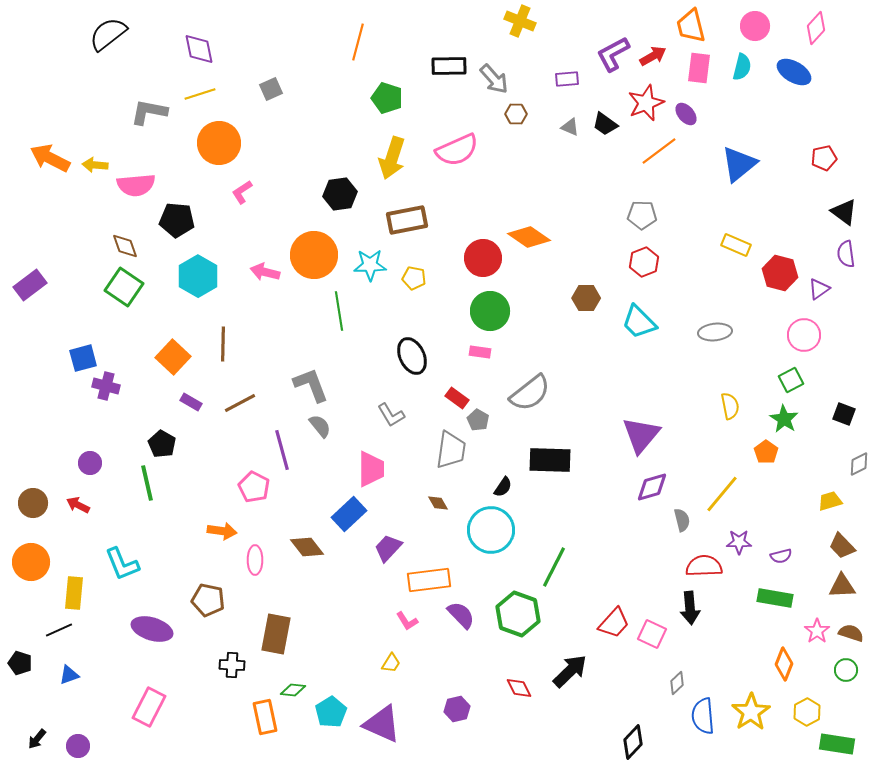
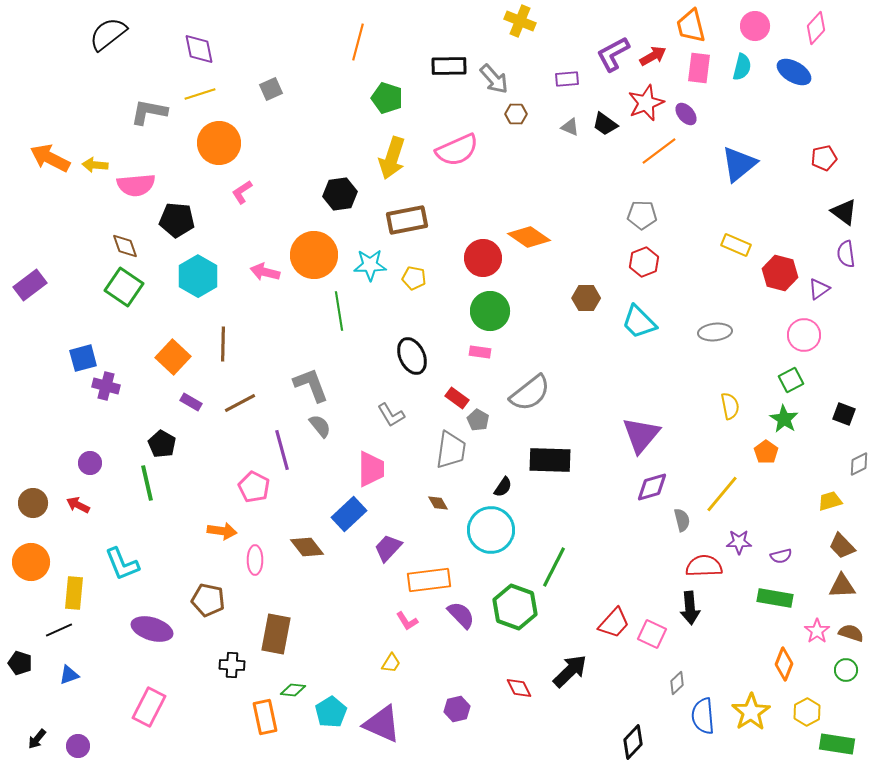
green hexagon at (518, 614): moved 3 px left, 7 px up
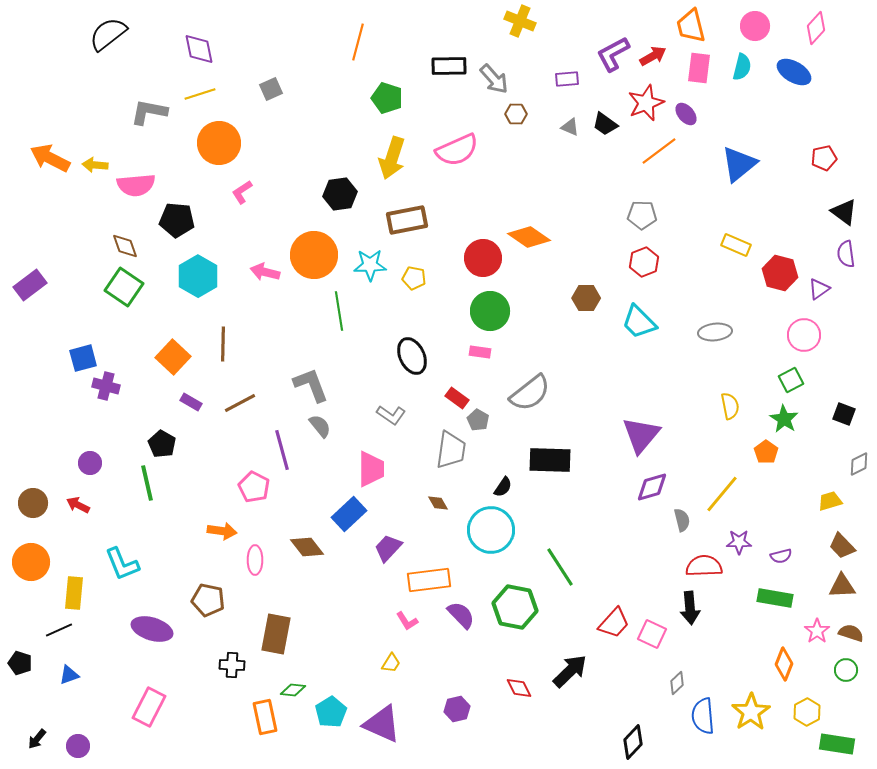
gray L-shape at (391, 415): rotated 24 degrees counterclockwise
green line at (554, 567): moved 6 px right; rotated 60 degrees counterclockwise
green hexagon at (515, 607): rotated 9 degrees counterclockwise
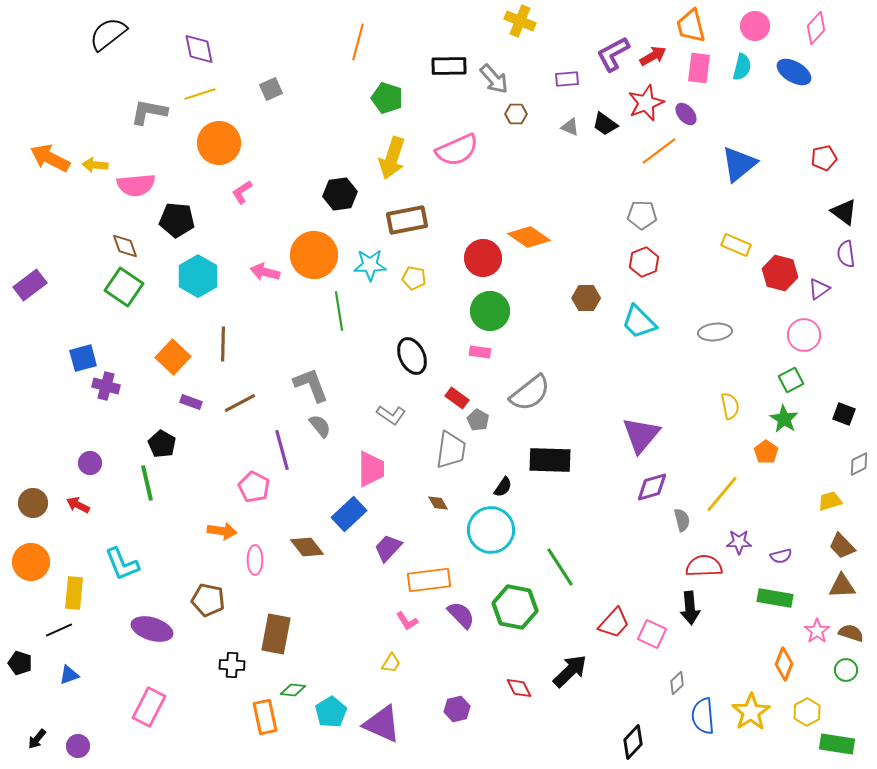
purple rectangle at (191, 402): rotated 10 degrees counterclockwise
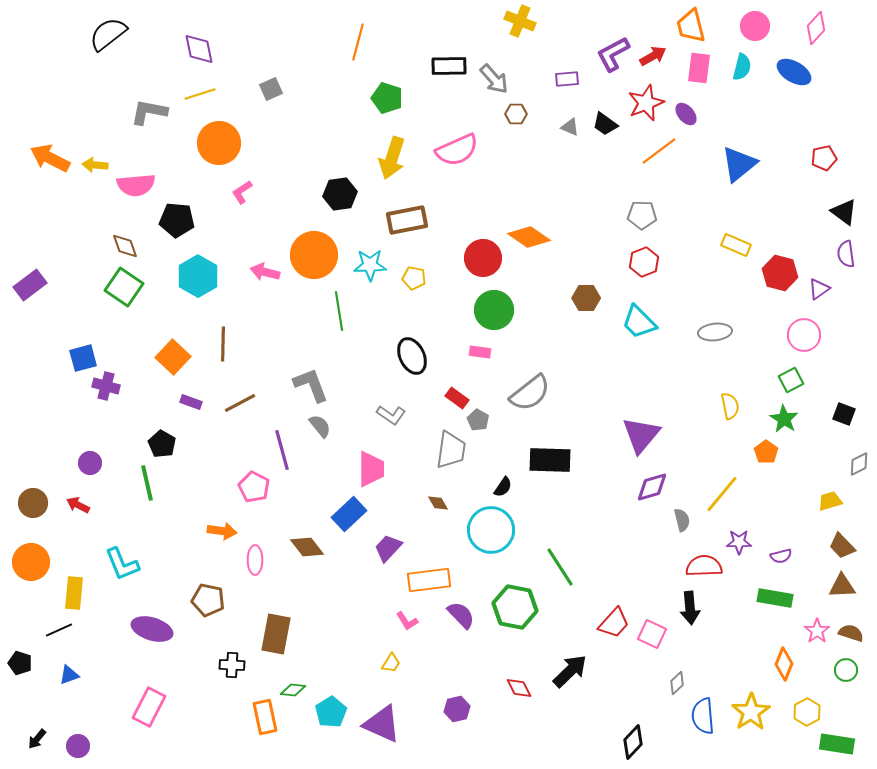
green circle at (490, 311): moved 4 px right, 1 px up
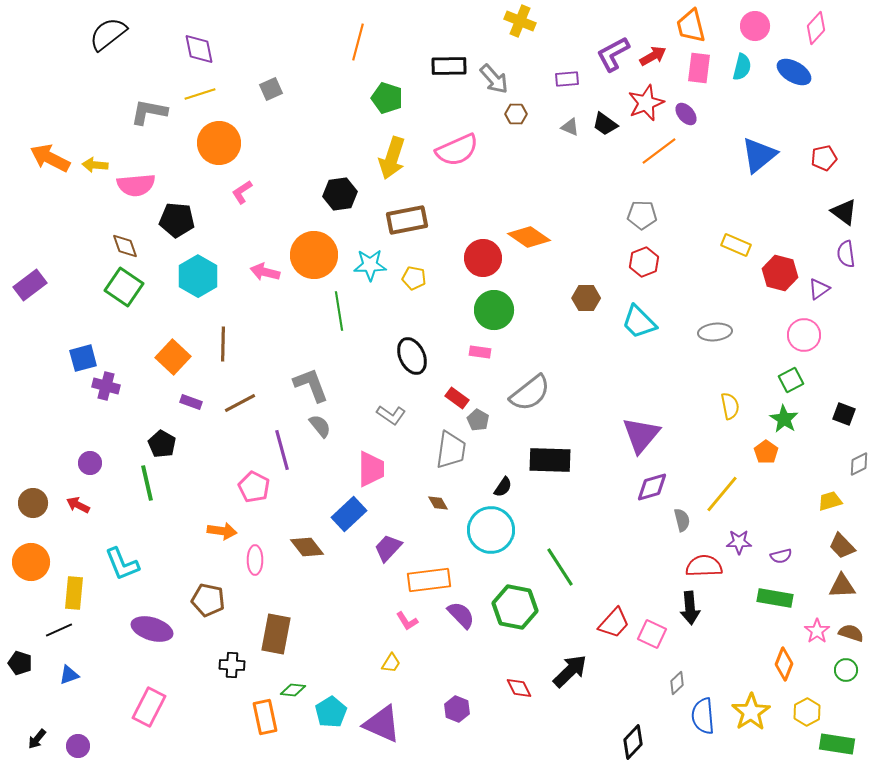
blue triangle at (739, 164): moved 20 px right, 9 px up
purple hexagon at (457, 709): rotated 25 degrees counterclockwise
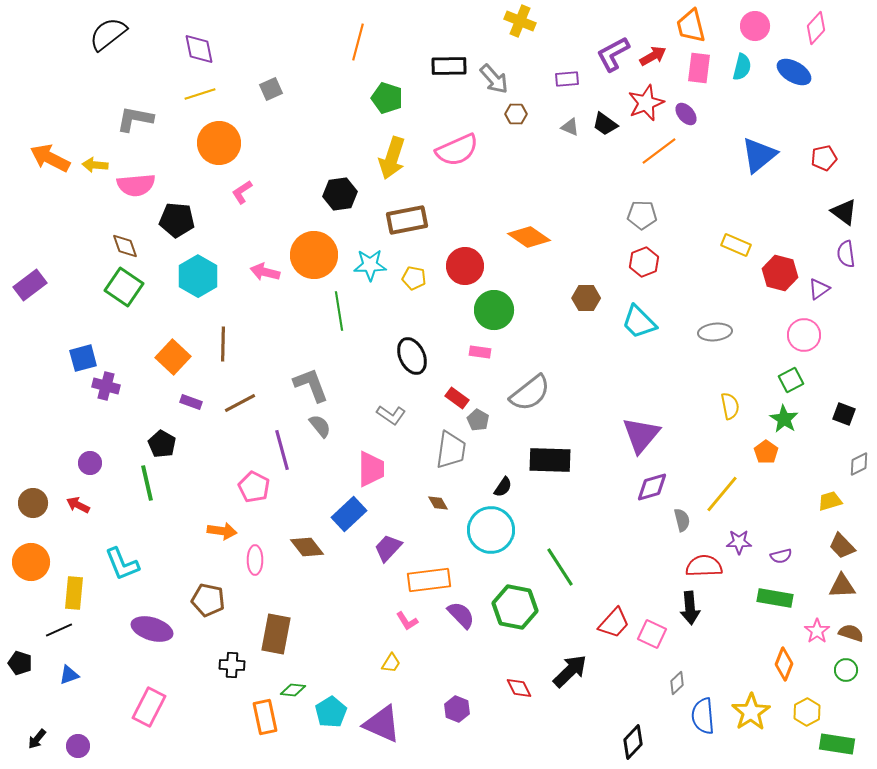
gray L-shape at (149, 112): moved 14 px left, 7 px down
red circle at (483, 258): moved 18 px left, 8 px down
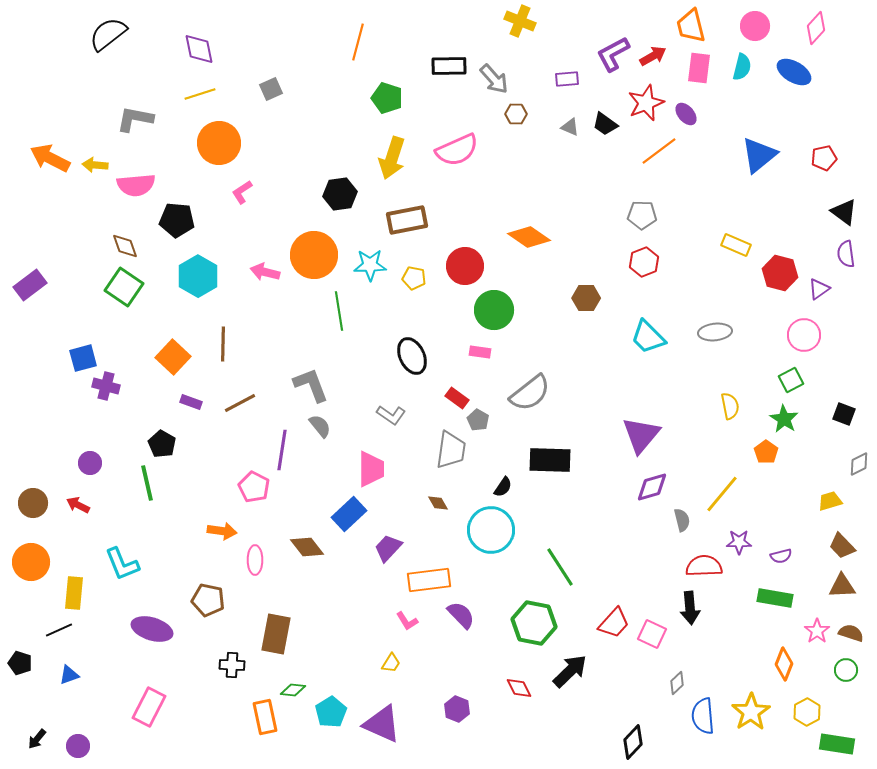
cyan trapezoid at (639, 322): moved 9 px right, 15 px down
purple line at (282, 450): rotated 24 degrees clockwise
green hexagon at (515, 607): moved 19 px right, 16 px down
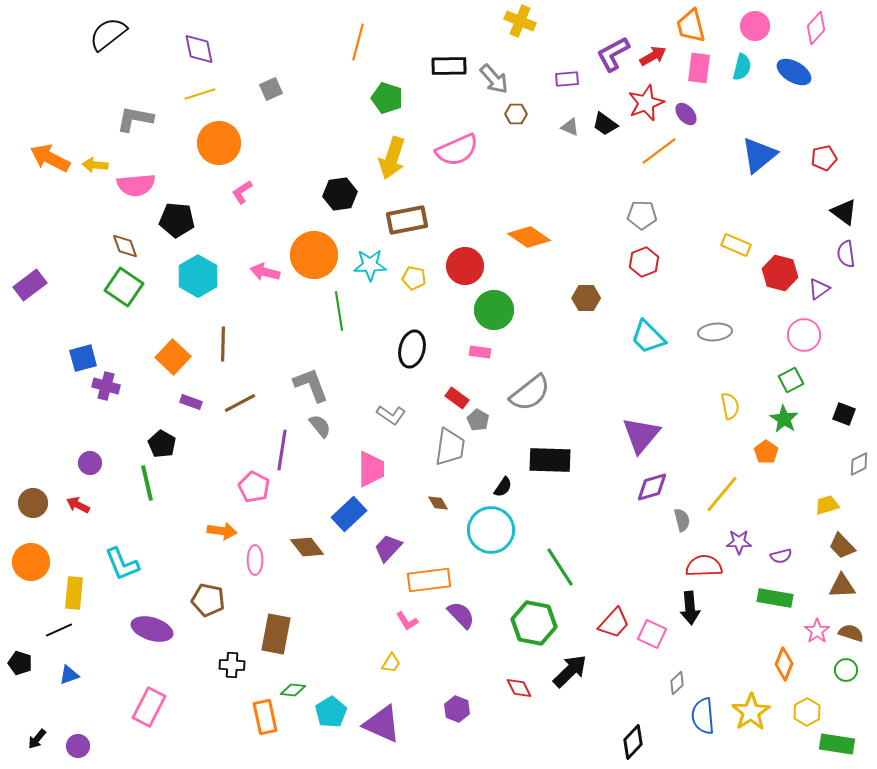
black ellipse at (412, 356): moved 7 px up; rotated 39 degrees clockwise
gray trapezoid at (451, 450): moved 1 px left, 3 px up
yellow trapezoid at (830, 501): moved 3 px left, 4 px down
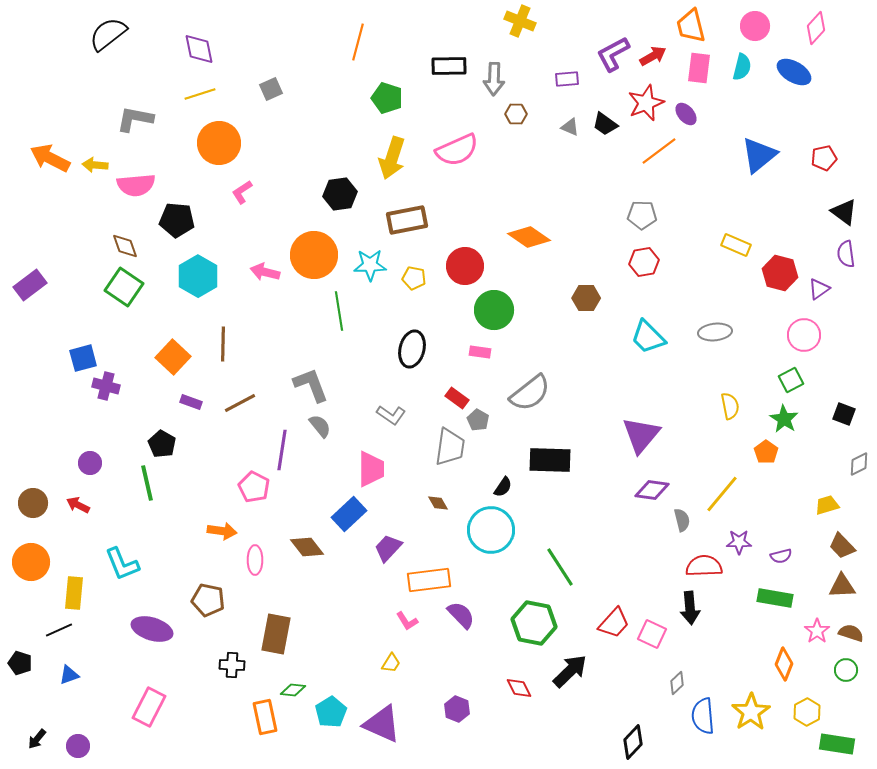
gray arrow at (494, 79): rotated 44 degrees clockwise
red hexagon at (644, 262): rotated 12 degrees clockwise
purple diamond at (652, 487): moved 3 px down; rotated 24 degrees clockwise
